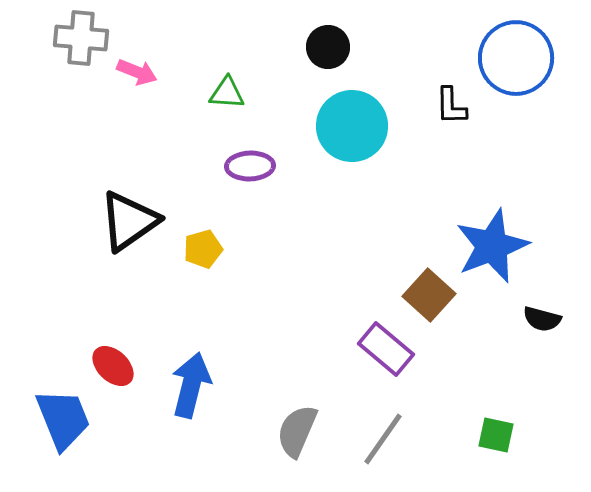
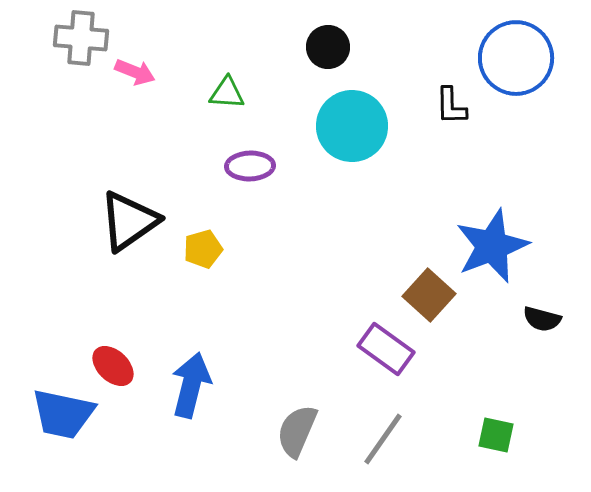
pink arrow: moved 2 px left
purple rectangle: rotated 4 degrees counterclockwise
blue trapezoid: moved 5 px up; rotated 124 degrees clockwise
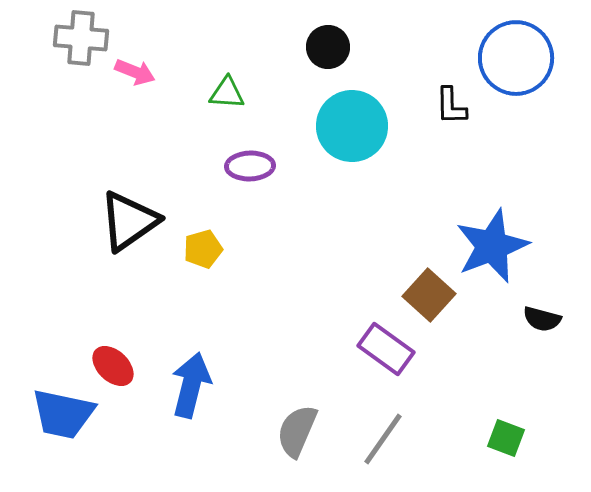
green square: moved 10 px right, 3 px down; rotated 9 degrees clockwise
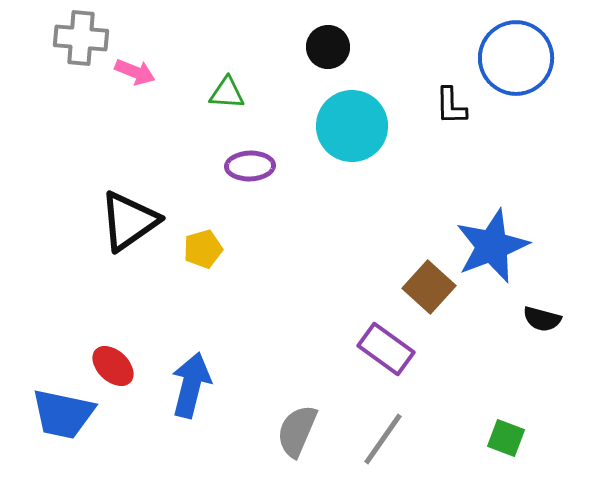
brown square: moved 8 px up
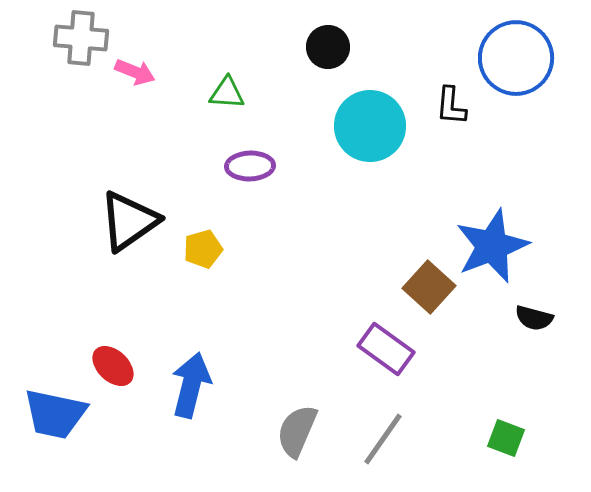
black L-shape: rotated 6 degrees clockwise
cyan circle: moved 18 px right
black semicircle: moved 8 px left, 1 px up
blue trapezoid: moved 8 px left
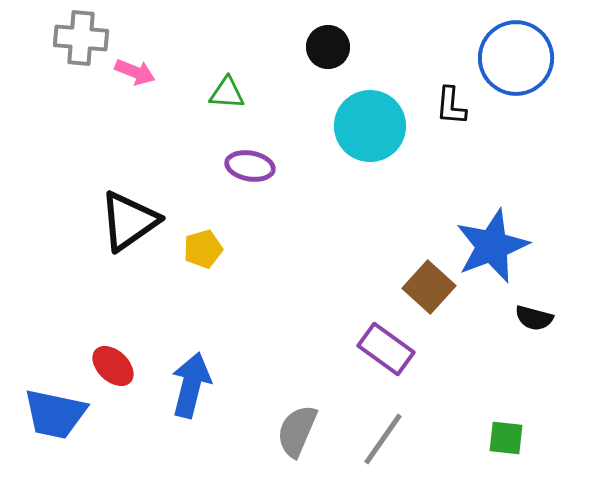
purple ellipse: rotated 12 degrees clockwise
green square: rotated 15 degrees counterclockwise
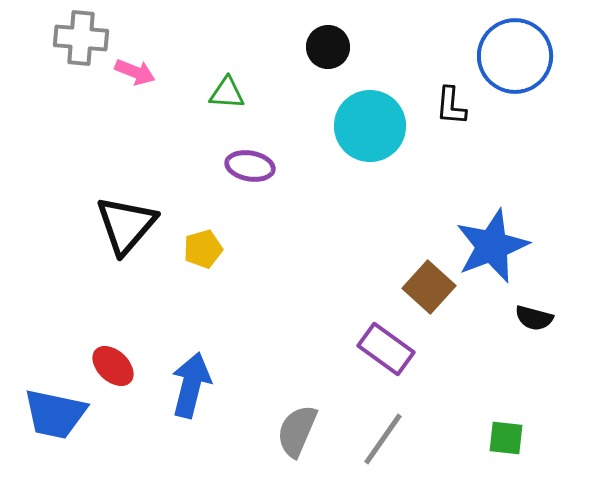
blue circle: moved 1 px left, 2 px up
black triangle: moved 3 px left, 4 px down; rotated 14 degrees counterclockwise
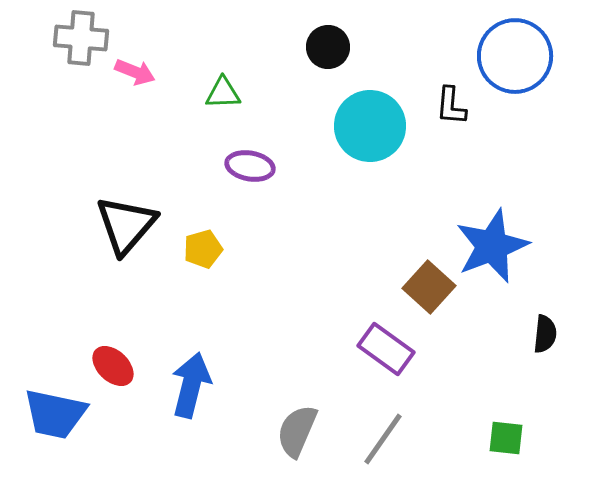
green triangle: moved 4 px left; rotated 6 degrees counterclockwise
black semicircle: moved 11 px right, 16 px down; rotated 99 degrees counterclockwise
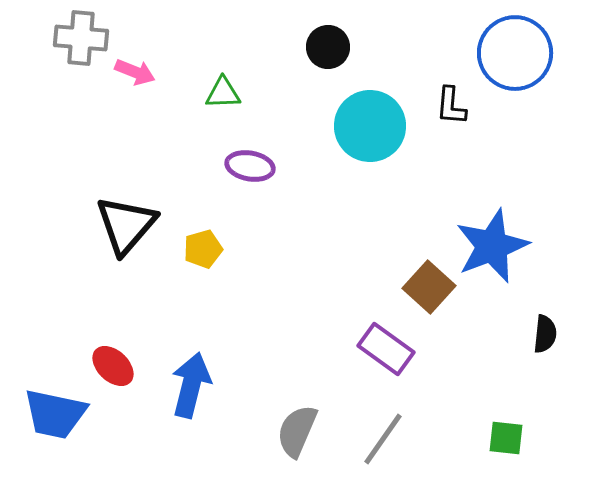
blue circle: moved 3 px up
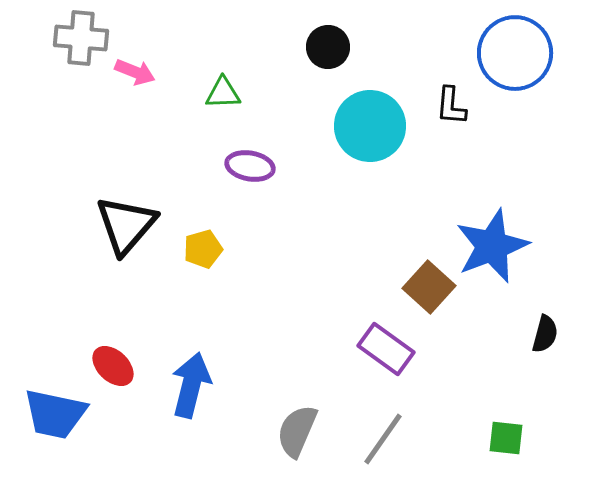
black semicircle: rotated 9 degrees clockwise
